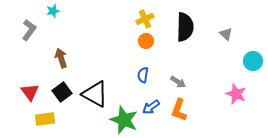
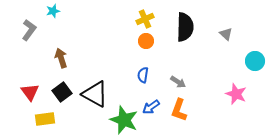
cyan circle: moved 2 px right
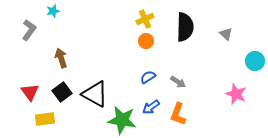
blue semicircle: moved 5 px right, 2 px down; rotated 49 degrees clockwise
orange L-shape: moved 1 px left, 4 px down
green star: moved 2 px left; rotated 12 degrees counterclockwise
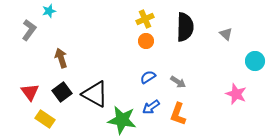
cyan star: moved 4 px left
yellow rectangle: rotated 42 degrees clockwise
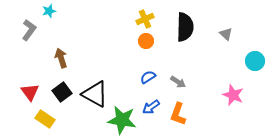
pink star: moved 3 px left, 1 px down
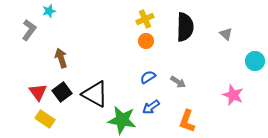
red triangle: moved 8 px right
orange L-shape: moved 9 px right, 7 px down
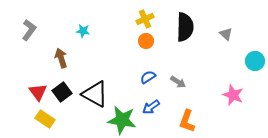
cyan star: moved 34 px right, 20 px down; rotated 24 degrees clockwise
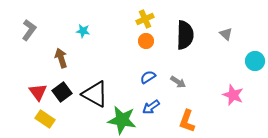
black semicircle: moved 8 px down
